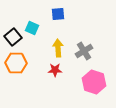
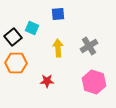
gray cross: moved 5 px right, 5 px up
red star: moved 8 px left, 11 px down
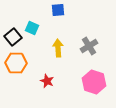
blue square: moved 4 px up
red star: rotated 24 degrees clockwise
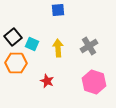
cyan square: moved 16 px down
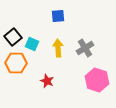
blue square: moved 6 px down
gray cross: moved 4 px left, 2 px down
pink hexagon: moved 3 px right, 2 px up
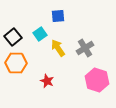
cyan square: moved 8 px right, 10 px up; rotated 32 degrees clockwise
yellow arrow: rotated 30 degrees counterclockwise
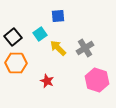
yellow arrow: rotated 12 degrees counterclockwise
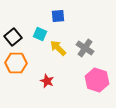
cyan square: rotated 32 degrees counterclockwise
gray cross: rotated 24 degrees counterclockwise
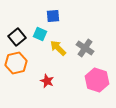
blue square: moved 5 px left
black square: moved 4 px right
orange hexagon: rotated 15 degrees counterclockwise
